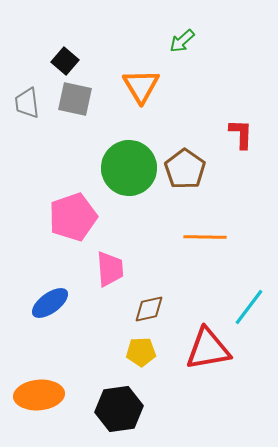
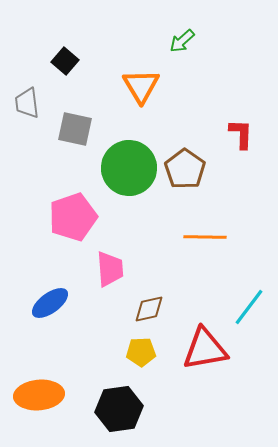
gray square: moved 30 px down
red triangle: moved 3 px left
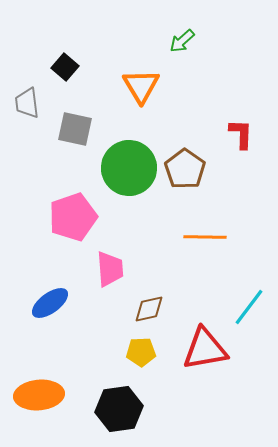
black square: moved 6 px down
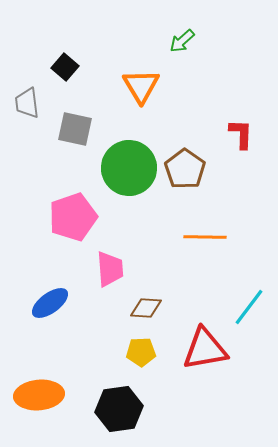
brown diamond: moved 3 px left, 1 px up; rotated 16 degrees clockwise
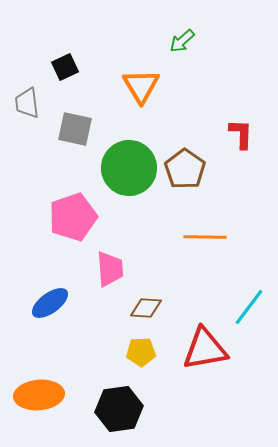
black square: rotated 24 degrees clockwise
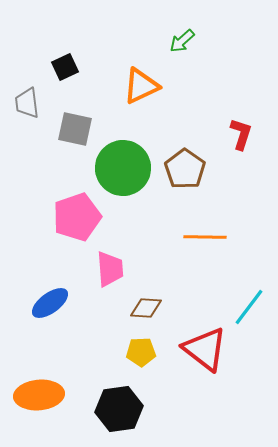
orange triangle: rotated 36 degrees clockwise
red L-shape: rotated 16 degrees clockwise
green circle: moved 6 px left
pink pentagon: moved 4 px right
red triangle: rotated 48 degrees clockwise
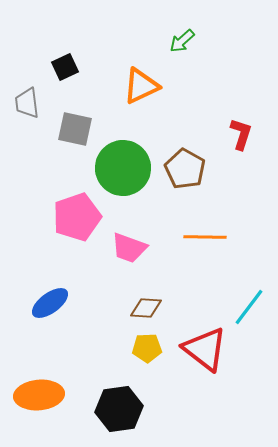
brown pentagon: rotated 6 degrees counterclockwise
pink trapezoid: moved 19 px right, 21 px up; rotated 114 degrees clockwise
yellow pentagon: moved 6 px right, 4 px up
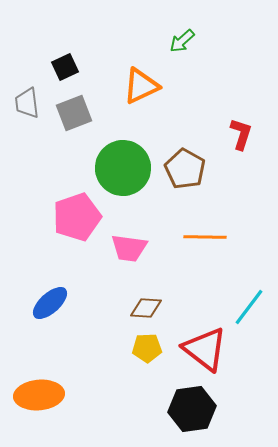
gray square: moved 1 px left, 16 px up; rotated 33 degrees counterclockwise
pink trapezoid: rotated 12 degrees counterclockwise
blue ellipse: rotated 6 degrees counterclockwise
black hexagon: moved 73 px right
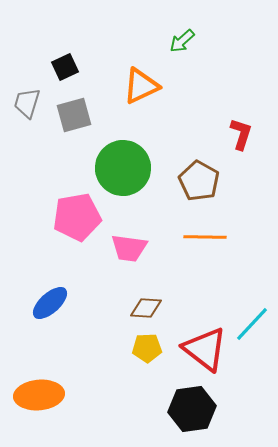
gray trapezoid: rotated 24 degrees clockwise
gray square: moved 2 px down; rotated 6 degrees clockwise
brown pentagon: moved 14 px right, 12 px down
pink pentagon: rotated 9 degrees clockwise
cyan line: moved 3 px right, 17 px down; rotated 6 degrees clockwise
